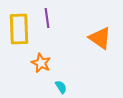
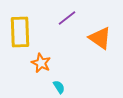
purple line: moved 20 px right; rotated 60 degrees clockwise
yellow rectangle: moved 1 px right, 3 px down
cyan semicircle: moved 2 px left
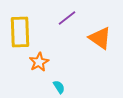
orange star: moved 2 px left, 1 px up; rotated 18 degrees clockwise
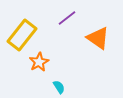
yellow rectangle: moved 2 px right, 3 px down; rotated 40 degrees clockwise
orange triangle: moved 2 px left
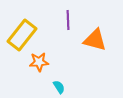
purple line: moved 1 px right, 2 px down; rotated 54 degrees counterclockwise
orange triangle: moved 3 px left, 2 px down; rotated 20 degrees counterclockwise
orange star: rotated 24 degrees clockwise
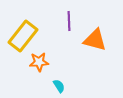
purple line: moved 1 px right, 1 px down
yellow rectangle: moved 1 px right, 1 px down
cyan semicircle: moved 1 px up
